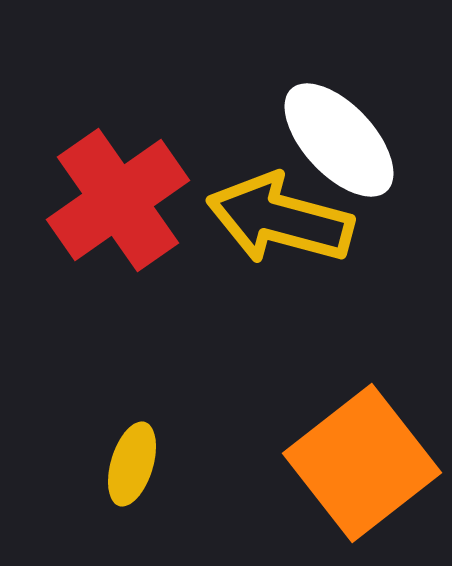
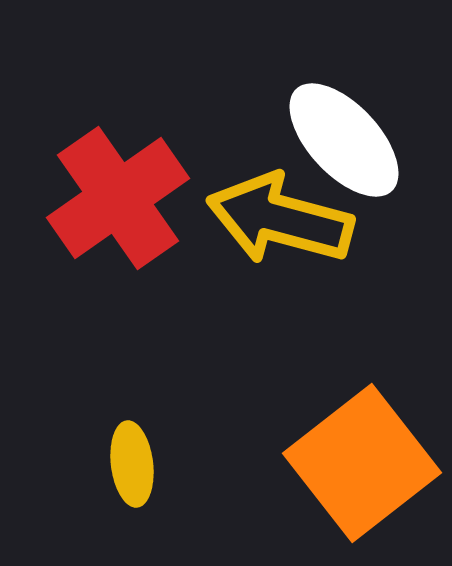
white ellipse: moved 5 px right
red cross: moved 2 px up
yellow ellipse: rotated 24 degrees counterclockwise
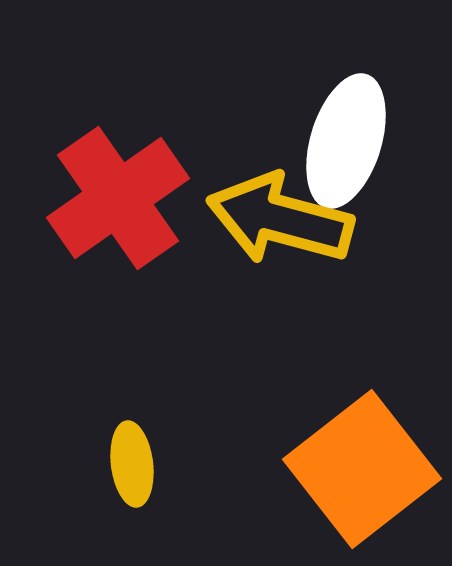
white ellipse: moved 2 px right, 1 px down; rotated 60 degrees clockwise
orange square: moved 6 px down
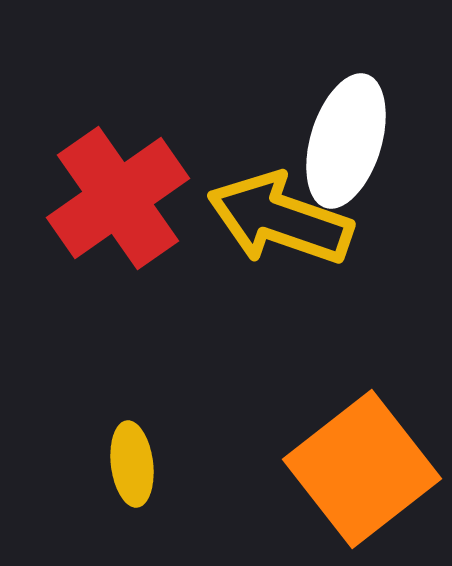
yellow arrow: rotated 4 degrees clockwise
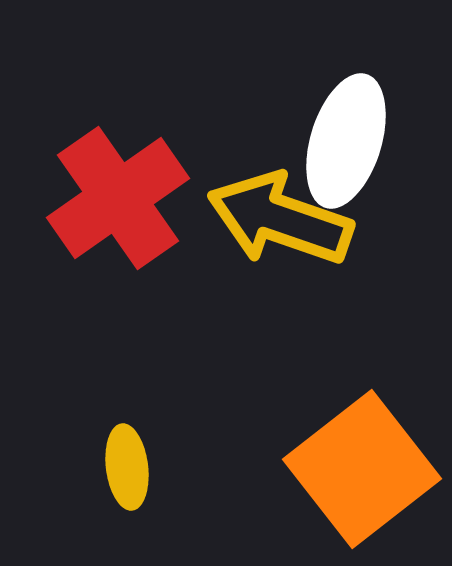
yellow ellipse: moved 5 px left, 3 px down
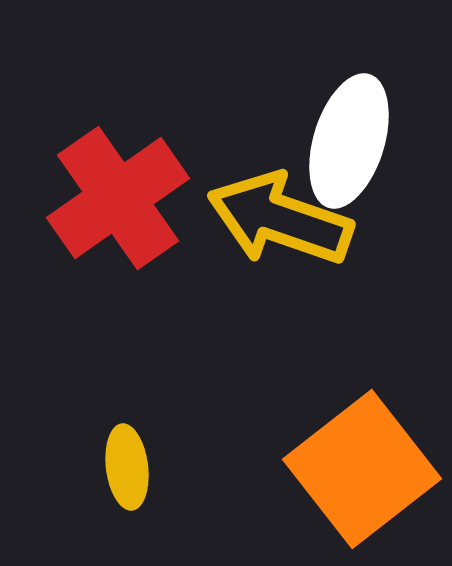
white ellipse: moved 3 px right
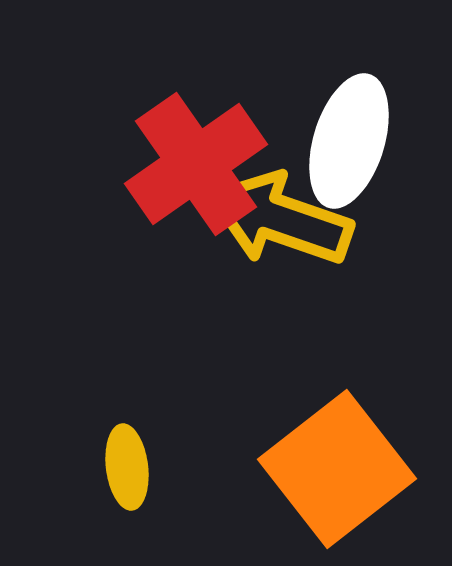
red cross: moved 78 px right, 34 px up
orange square: moved 25 px left
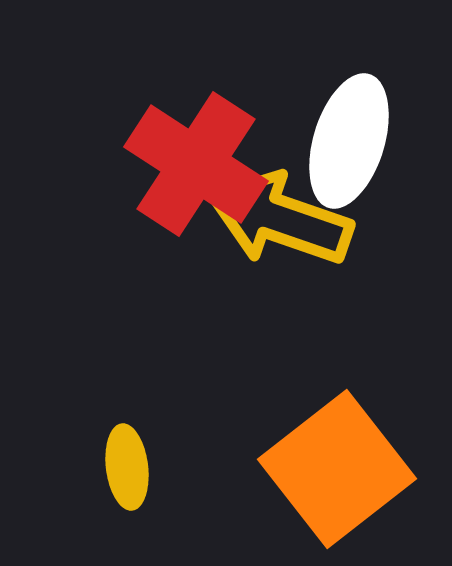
red cross: rotated 22 degrees counterclockwise
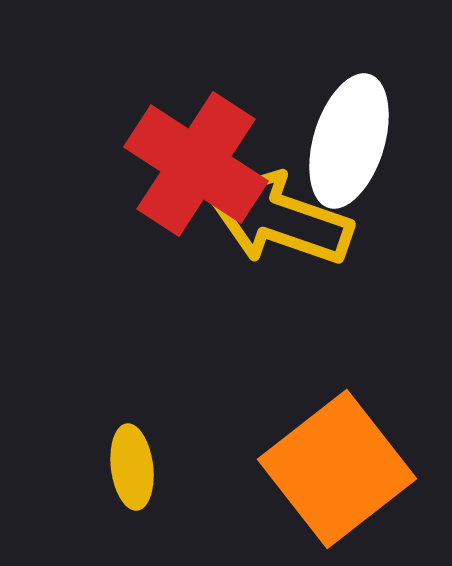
yellow ellipse: moved 5 px right
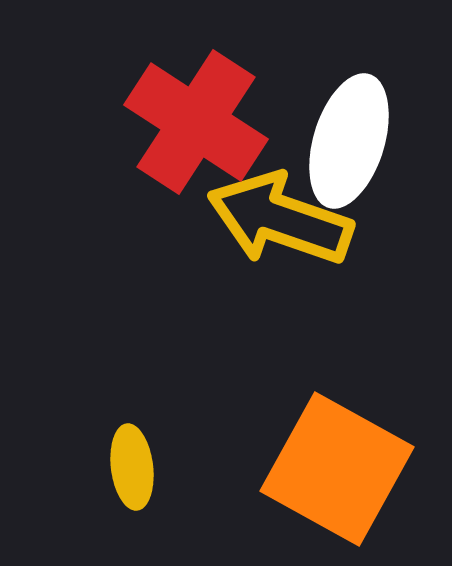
red cross: moved 42 px up
orange square: rotated 23 degrees counterclockwise
